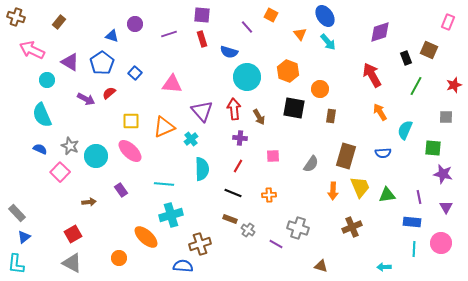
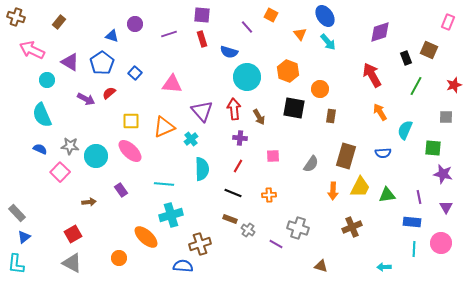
gray star at (70, 146): rotated 18 degrees counterclockwise
yellow trapezoid at (360, 187): rotated 50 degrees clockwise
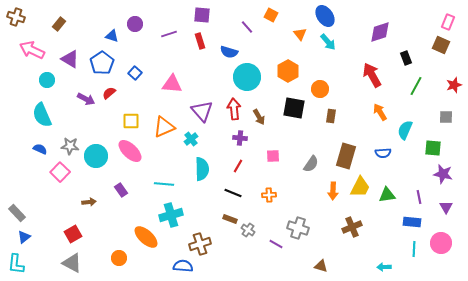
brown rectangle at (59, 22): moved 2 px down
red rectangle at (202, 39): moved 2 px left, 2 px down
brown square at (429, 50): moved 12 px right, 5 px up
purple triangle at (70, 62): moved 3 px up
orange hexagon at (288, 71): rotated 10 degrees clockwise
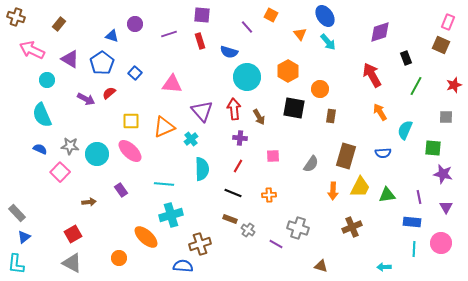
cyan circle at (96, 156): moved 1 px right, 2 px up
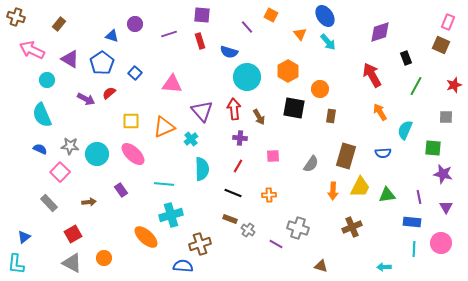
pink ellipse at (130, 151): moved 3 px right, 3 px down
gray rectangle at (17, 213): moved 32 px right, 10 px up
orange circle at (119, 258): moved 15 px left
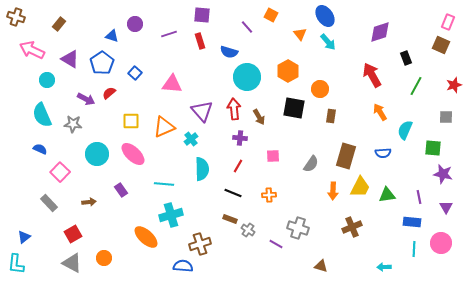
gray star at (70, 146): moved 3 px right, 22 px up
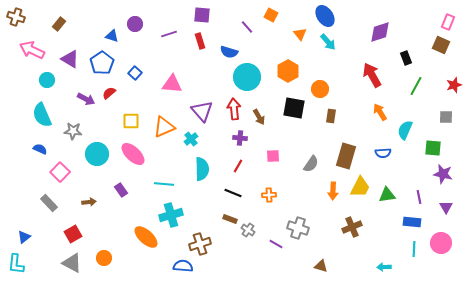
gray star at (73, 124): moved 7 px down
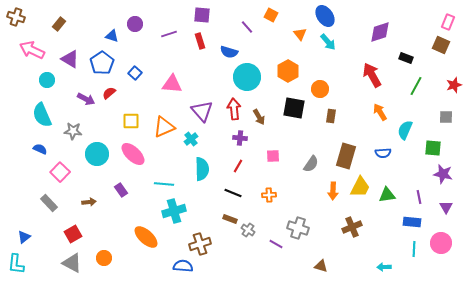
black rectangle at (406, 58): rotated 48 degrees counterclockwise
cyan cross at (171, 215): moved 3 px right, 4 px up
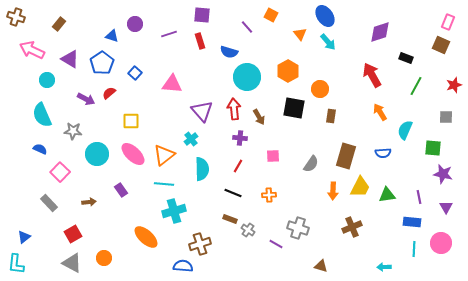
orange triangle at (164, 127): moved 28 px down; rotated 15 degrees counterclockwise
